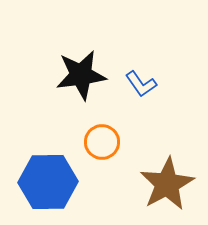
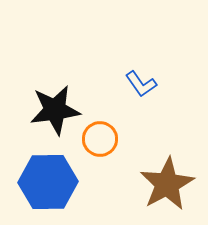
black star: moved 26 px left, 35 px down
orange circle: moved 2 px left, 3 px up
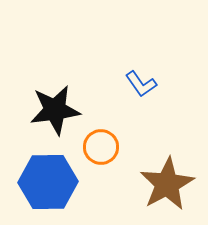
orange circle: moved 1 px right, 8 px down
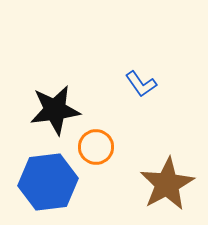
orange circle: moved 5 px left
blue hexagon: rotated 6 degrees counterclockwise
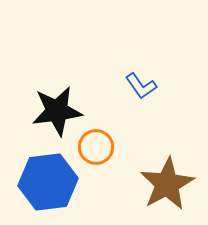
blue L-shape: moved 2 px down
black star: moved 2 px right, 1 px down
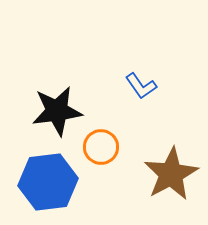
orange circle: moved 5 px right
brown star: moved 4 px right, 10 px up
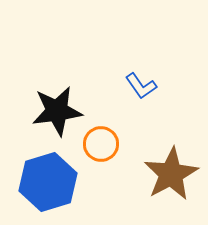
orange circle: moved 3 px up
blue hexagon: rotated 10 degrees counterclockwise
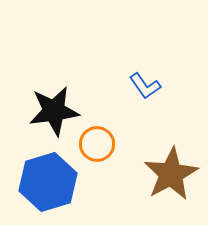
blue L-shape: moved 4 px right
black star: moved 3 px left
orange circle: moved 4 px left
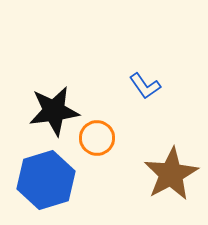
orange circle: moved 6 px up
blue hexagon: moved 2 px left, 2 px up
